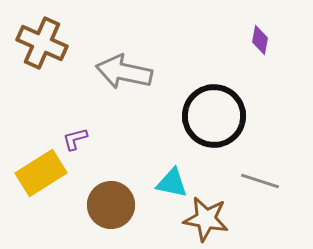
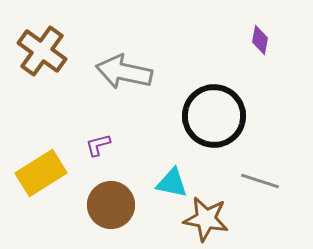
brown cross: moved 8 px down; rotated 12 degrees clockwise
purple L-shape: moved 23 px right, 6 px down
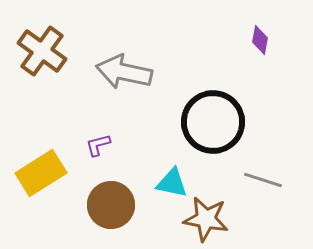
black circle: moved 1 px left, 6 px down
gray line: moved 3 px right, 1 px up
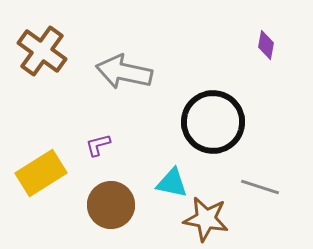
purple diamond: moved 6 px right, 5 px down
gray line: moved 3 px left, 7 px down
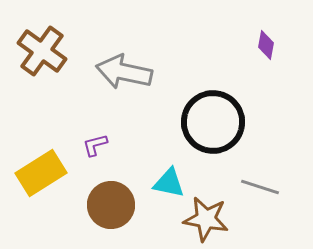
purple L-shape: moved 3 px left
cyan triangle: moved 3 px left
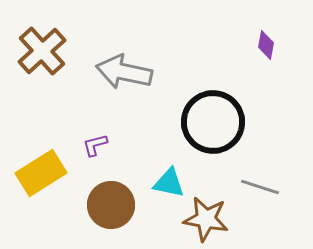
brown cross: rotated 12 degrees clockwise
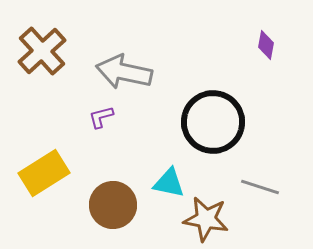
purple L-shape: moved 6 px right, 28 px up
yellow rectangle: moved 3 px right
brown circle: moved 2 px right
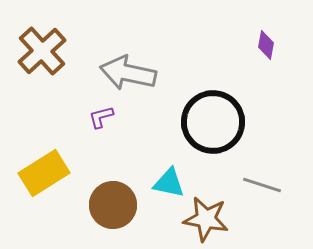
gray arrow: moved 4 px right, 1 px down
gray line: moved 2 px right, 2 px up
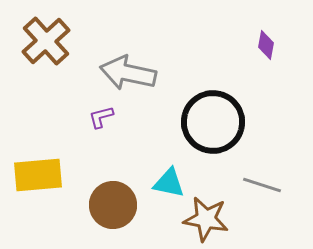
brown cross: moved 4 px right, 10 px up
yellow rectangle: moved 6 px left, 2 px down; rotated 27 degrees clockwise
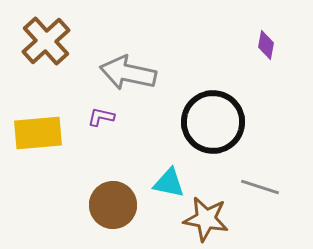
purple L-shape: rotated 28 degrees clockwise
yellow rectangle: moved 42 px up
gray line: moved 2 px left, 2 px down
